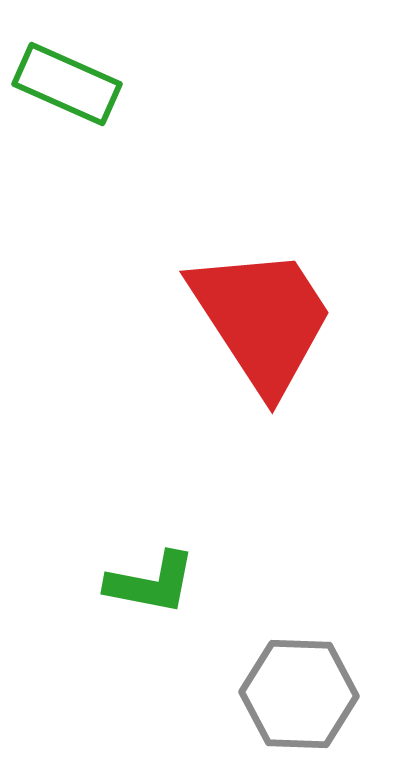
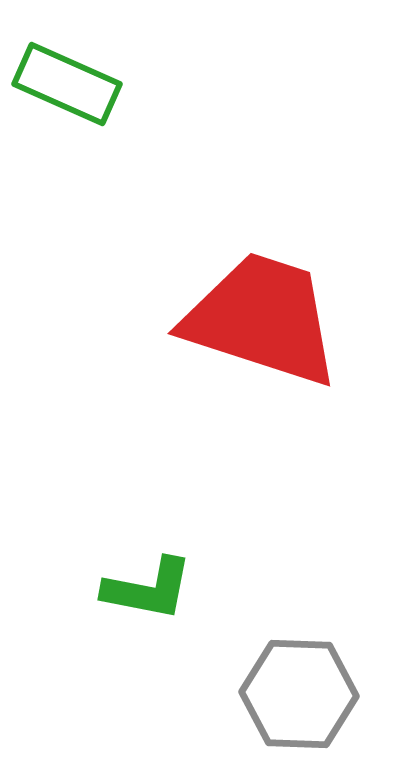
red trapezoid: rotated 39 degrees counterclockwise
green L-shape: moved 3 px left, 6 px down
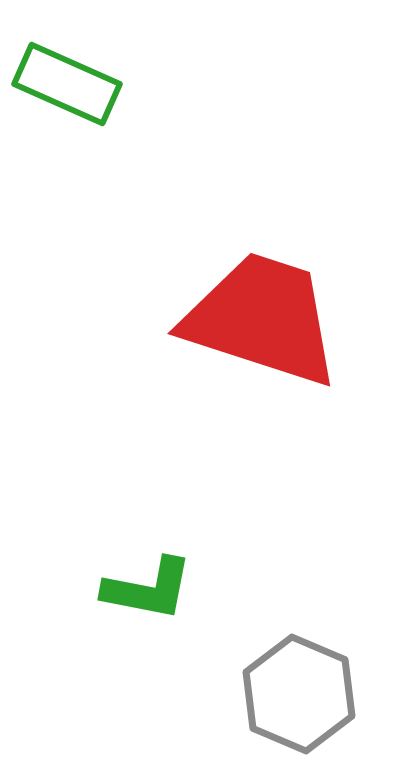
gray hexagon: rotated 21 degrees clockwise
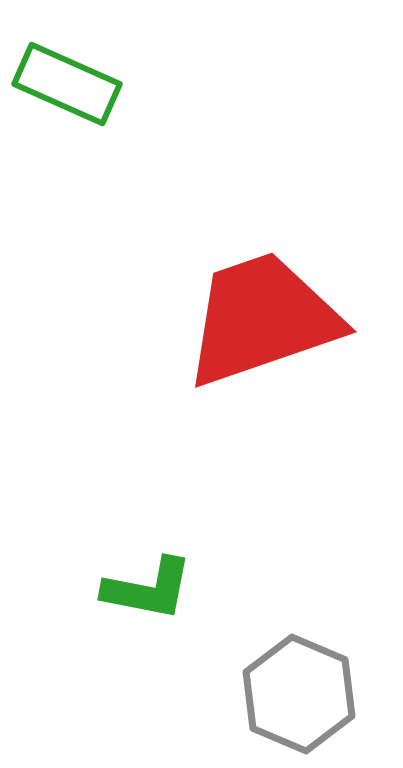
red trapezoid: rotated 37 degrees counterclockwise
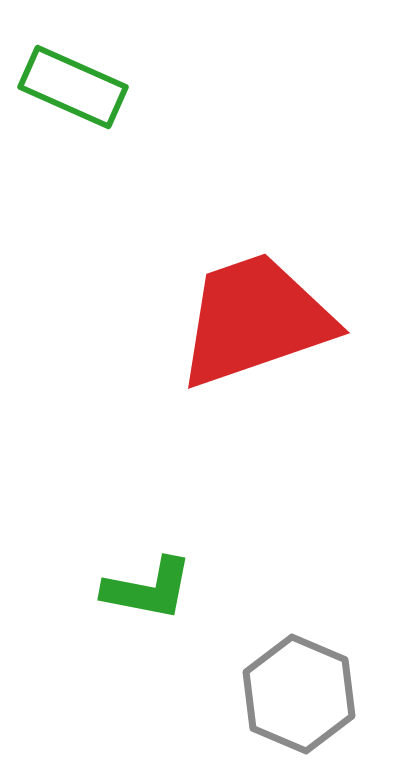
green rectangle: moved 6 px right, 3 px down
red trapezoid: moved 7 px left, 1 px down
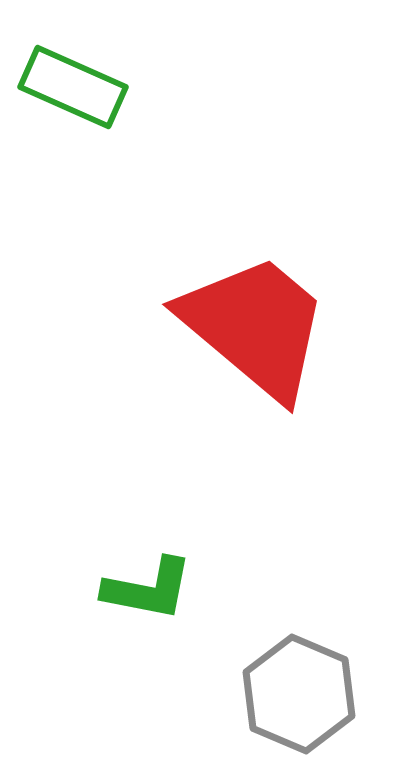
red trapezoid: moved 6 px down; rotated 59 degrees clockwise
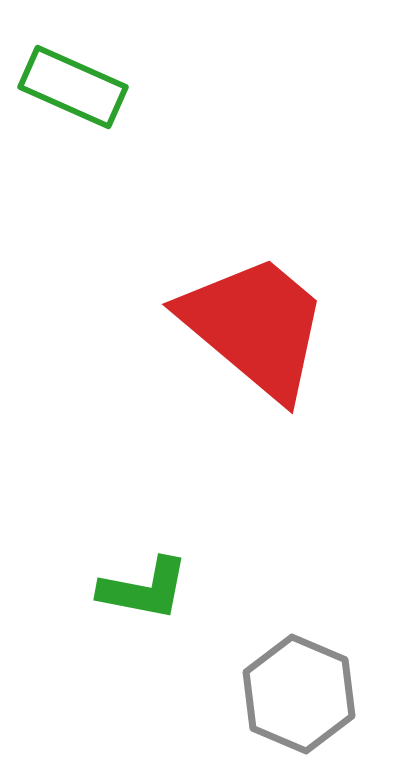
green L-shape: moved 4 px left
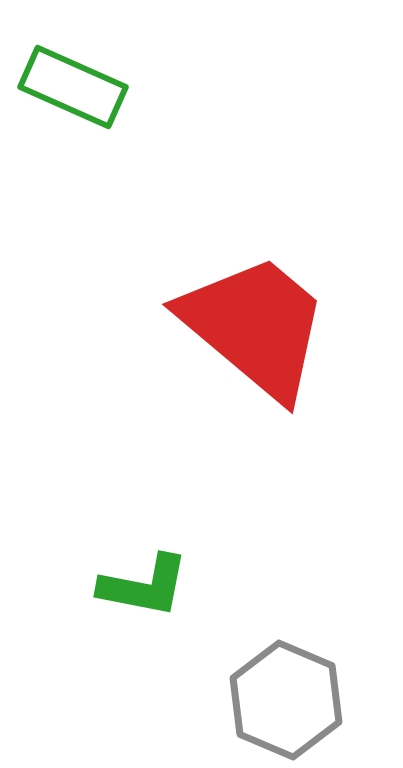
green L-shape: moved 3 px up
gray hexagon: moved 13 px left, 6 px down
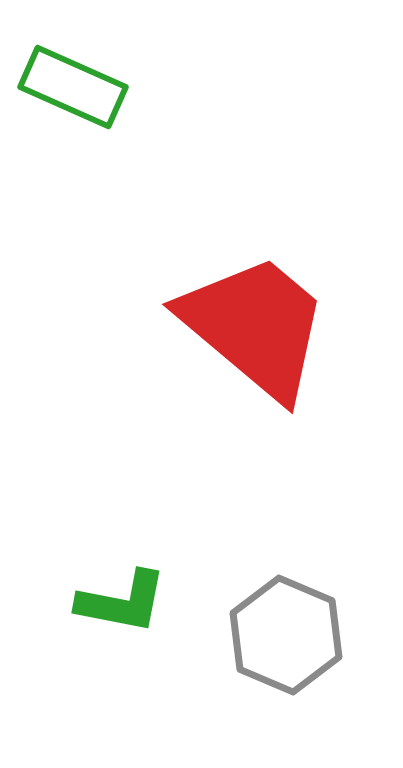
green L-shape: moved 22 px left, 16 px down
gray hexagon: moved 65 px up
